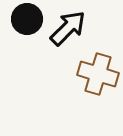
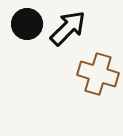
black circle: moved 5 px down
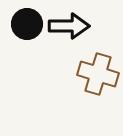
black arrow: moved 1 px right, 2 px up; rotated 45 degrees clockwise
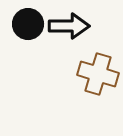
black circle: moved 1 px right
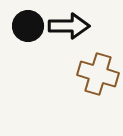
black circle: moved 2 px down
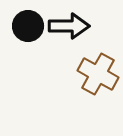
brown cross: rotated 12 degrees clockwise
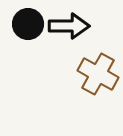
black circle: moved 2 px up
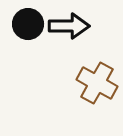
brown cross: moved 1 px left, 9 px down
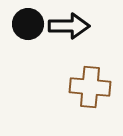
brown cross: moved 7 px left, 4 px down; rotated 24 degrees counterclockwise
